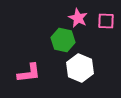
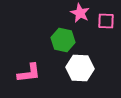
pink star: moved 2 px right, 5 px up
white hexagon: rotated 20 degrees counterclockwise
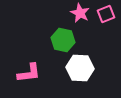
pink square: moved 7 px up; rotated 24 degrees counterclockwise
